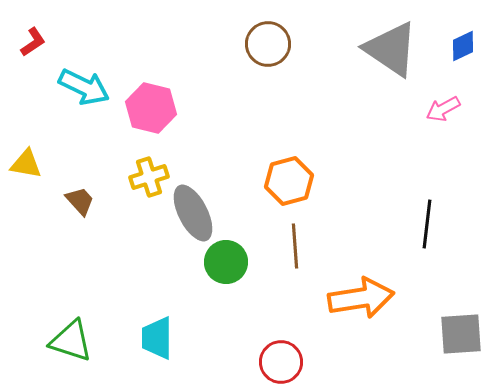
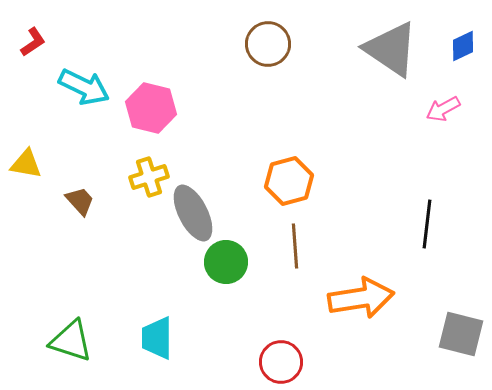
gray square: rotated 18 degrees clockwise
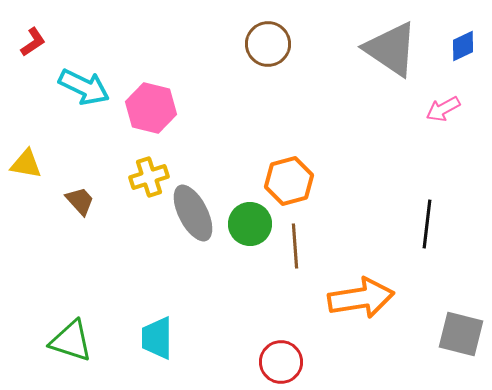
green circle: moved 24 px right, 38 px up
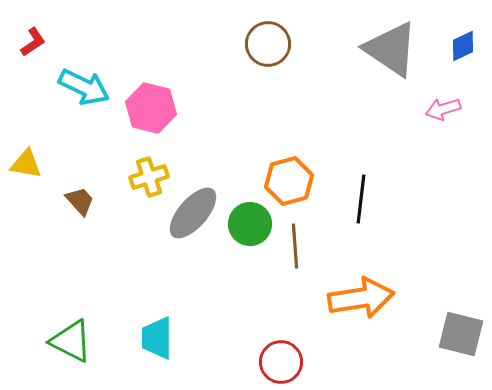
pink arrow: rotated 12 degrees clockwise
gray ellipse: rotated 68 degrees clockwise
black line: moved 66 px left, 25 px up
green triangle: rotated 9 degrees clockwise
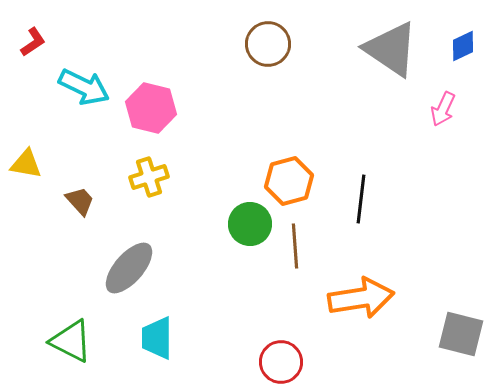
pink arrow: rotated 48 degrees counterclockwise
gray ellipse: moved 64 px left, 55 px down
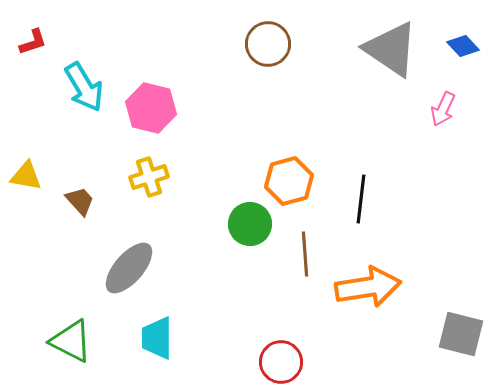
red L-shape: rotated 16 degrees clockwise
blue diamond: rotated 72 degrees clockwise
cyan arrow: rotated 33 degrees clockwise
yellow triangle: moved 12 px down
brown line: moved 10 px right, 8 px down
orange arrow: moved 7 px right, 11 px up
